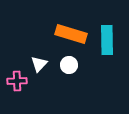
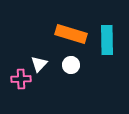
white circle: moved 2 px right
pink cross: moved 4 px right, 2 px up
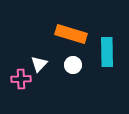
cyan rectangle: moved 12 px down
white circle: moved 2 px right
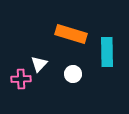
white circle: moved 9 px down
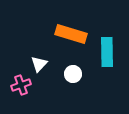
pink cross: moved 6 px down; rotated 18 degrees counterclockwise
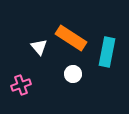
orange rectangle: moved 4 px down; rotated 16 degrees clockwise
cyan rectangle: rotated 12 degrees clockwise
white triangle: moved 17 px up; rotated 24 degrees counterclockwise
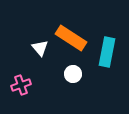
white triangle: moved 1 px right, 1 px down
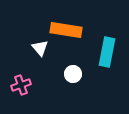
orange rectangle: moved 5 px left, 8 px up; rotated 24 degrees counterclockwise
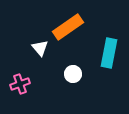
orange rectangle: moved 2 px right, 3 px up; rotated 44 degrees counterclockwise
cyan rectangle: moved 2 px right, 1 px down
pink cross: moved 1 px left, 1 px up
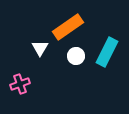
white triangle: rotated 12 degrees clockwise
cyan rectangle: moved 2 px left, 1 px up; rotated 16 degrees clockwise
white circle: moved 3 px right, 18 px up
